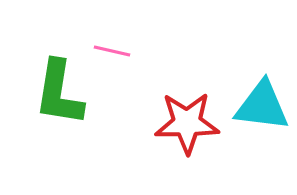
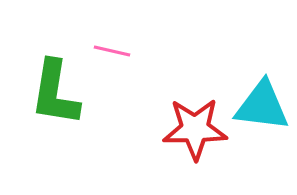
green L-shape: moved 4 px left
red star: moved 8 px right, 6 px down
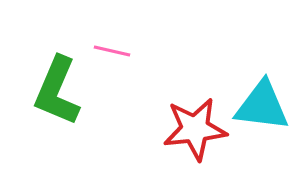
green L-shape: moved 2 px right, 2 px up; rotated 14 degrees clockwise
red star: rotated 6 degrees counterclockwise
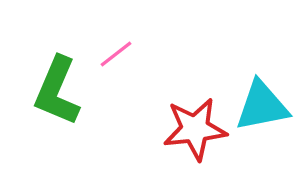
pink line: moved 4 px right, 3 px down; rotated 51 degrees counterclockwise
cyan triangle: rotated 18 degrees counterclockwise
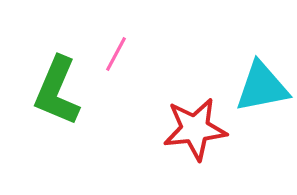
pink line: rotated 24 degrees counterclockwise
cyan triangle: moved 19 px up
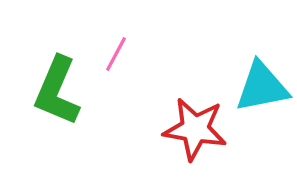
red star: rotated 16 degrees clockwise
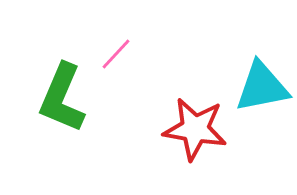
pink line: rotated 15 degrees clockwise
green L-shape: moved 5 px right, 7 px down
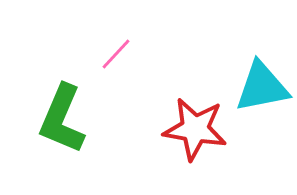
green L-shape: moved 21 px down
